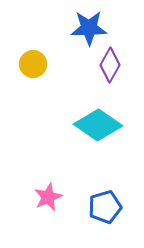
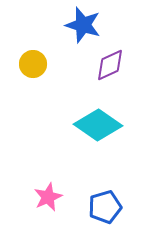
blue star: moved 6 px left, 3 px up; rotated 18 degrees clockwise
purple diamond: rotated 36 degrees clockwise
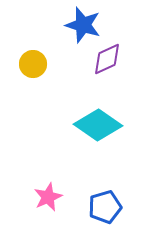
purple diamond: moved 3 px left, 6 px up
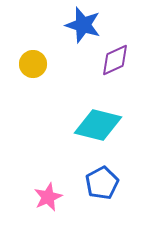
purple diamond: moved 8 px right, 1 px down
cyan diamond: rotated 21 degrees counterclockwise
blue pentagon: moved 3 px left, 24 px up; rotated 12 degrees counterclockwise
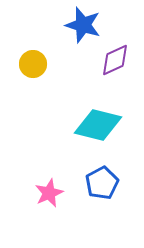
pink star: moved 1 px right, 4 px up
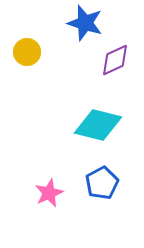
blue star: moved 2 px right, 2 px up
yellow circle: moved 6 px left, 12 px up
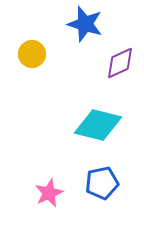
blue star: moved 1 px down
yellow circle: moved 5 px right, 2 px down
purple diamond: moved 5 px right, 3 px down
blue pentagon: rotated 16 degrees clockwise
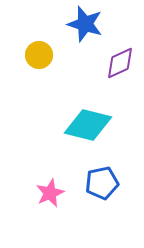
yellow circle: moved 7 px right, 1 px down
cyan diamond: moved 10 px left
pink star: moved 1 px right
